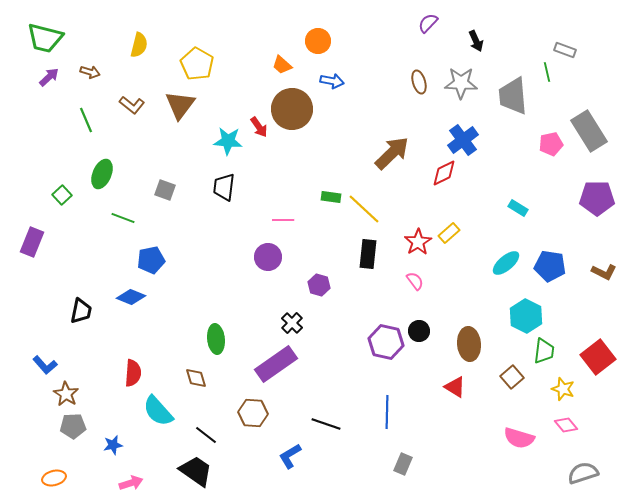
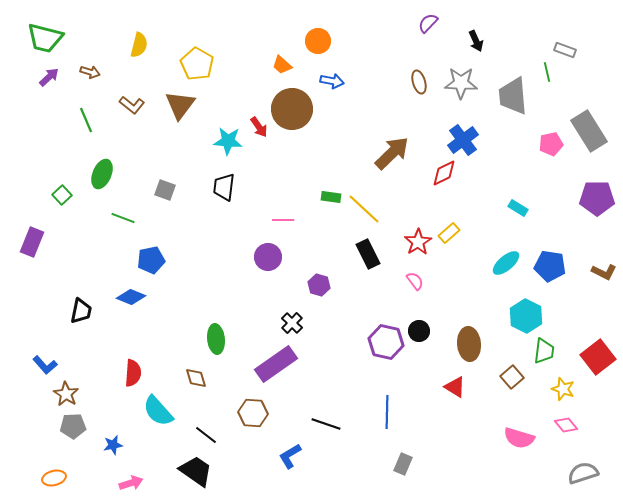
black rectangle at (368, 254): rotated 32 degrees counterclockwise
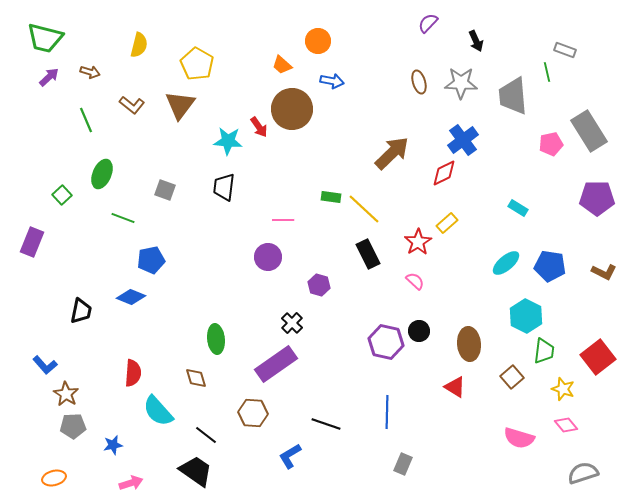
yellow rectangle at (449, 233): moved 2 px left, 10 px up
pink semicircle at (415, 281): rotated 12 degrees counterclockwise
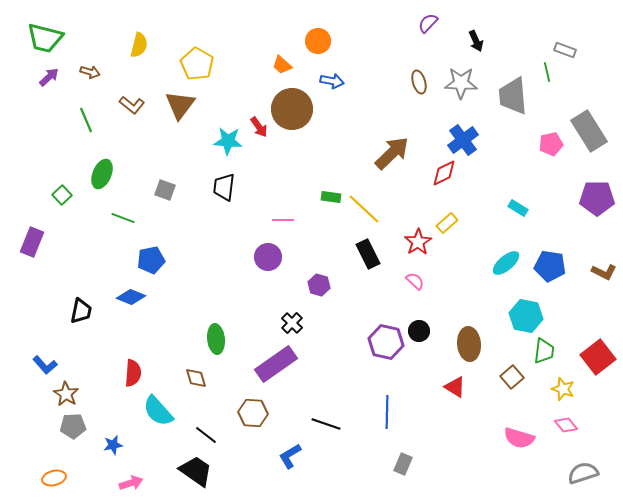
cyan hexagon at (526, 316): rotated 16 degrees counterclockwise
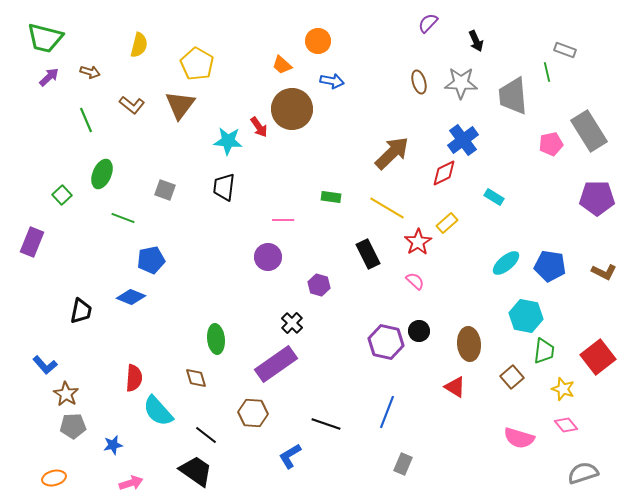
cyan rectangle at (518, 208): moved 24 px left, 11 px up
yellow line at (364, 209): moved 23 px right, 1 px up; rotated 12 degrees counterclockwise
red semicircle at (133, 373): moved 1 px right, 5 px down
blue line at (387, 412): rotated 20 degrees clockwise
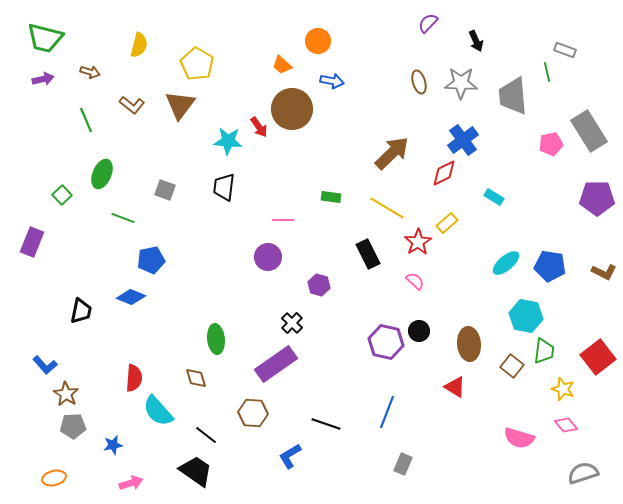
purple arrow at (49, 77): moved 6 px left, 2 px down; rotated 30 degrees clockwise
brown square at (512, 377): moved 11 px up; rotated 10 degrees counterclockwise
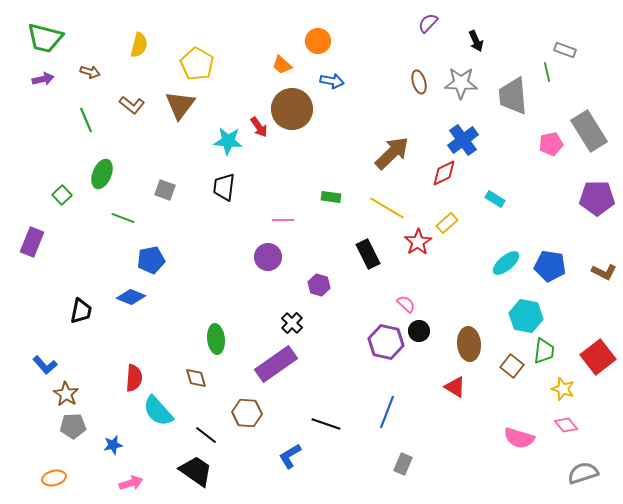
cyan rectangle at (494, 197): moved 1 px right, 2 px down
pink semicircle at (415, 281): moved 9 px left, 23 px down
brown hexagon at (253, 413): moved 6 px left
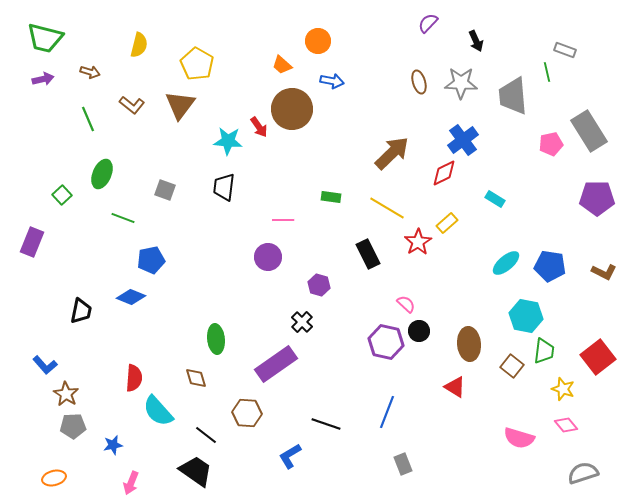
green line at (86, 120): moved 2 px right, 1 px up
black cross at (292, 323): moved 10 px right, 1 px up
gray rectangle at (403, 464): rotated 45 degrees counterclockwise
pink arrow at (131, 483): rotated 130 degrees clockwise
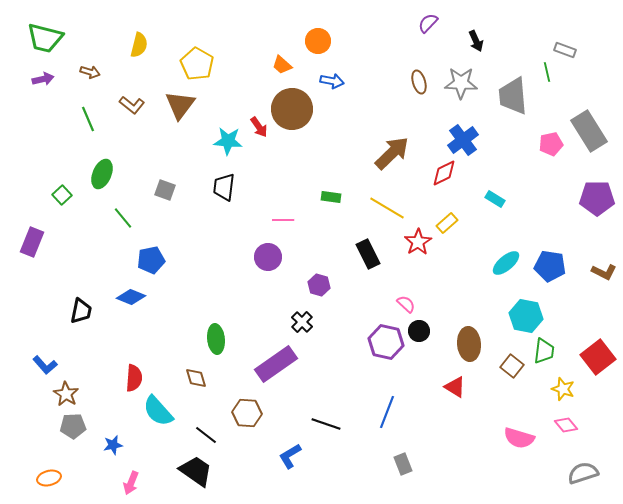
green line at (123, 218): rotated 30 degrees clockwise
orange ellipse at (54, 478): moved 5 px left
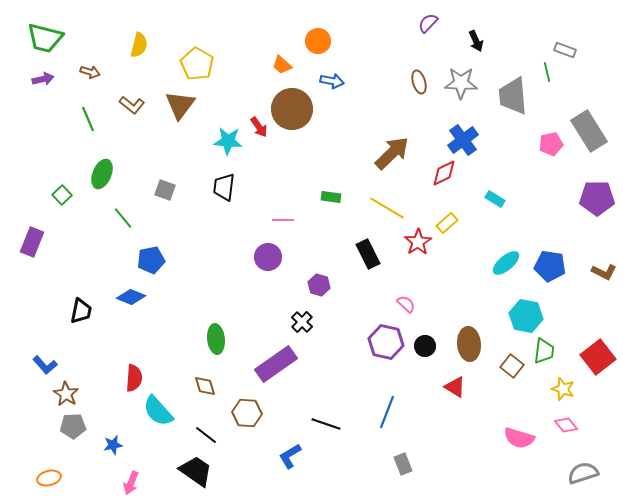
black circle at (419, 331): moved 6 px right, 15 px down
brown diamond at (196, 378): moved 9 px right, 8 px down
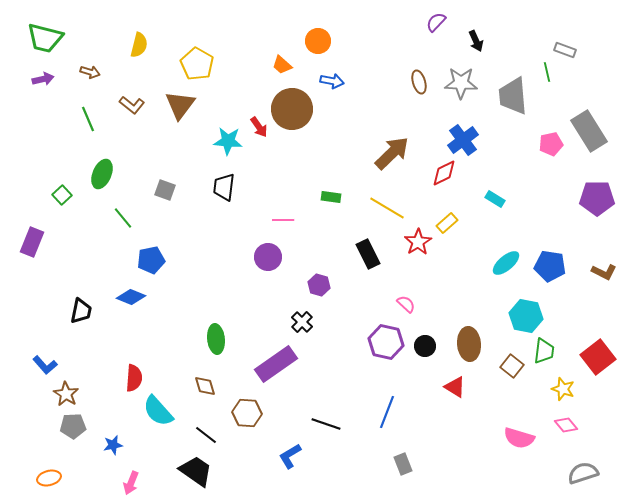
purple semicircle at (428, 23): moved 8 px right, 1 px up
